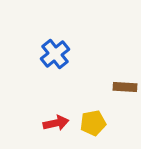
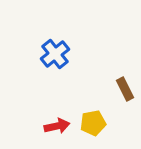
brown rectangle: moved 2 px down; rotated 60 degrees clockwise
red arrow: moved 1 px right, 3 px down
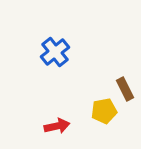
blue cross: moved 2 px up
yellow pentagon: moved 11 px right, 12 px up
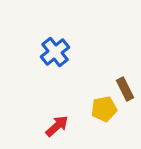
yellow pentagon: moved 2 px up
red arrow: rotated 30 degrees counterclockwise
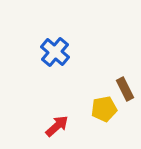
blue cross: rotated 12 degrees counterclockwise
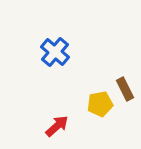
yellow pentagon: moved 4 px left, 5 px up
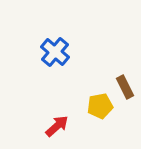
brown rectangle: moved 2 px up
yellow pentagon: moved 2 px down
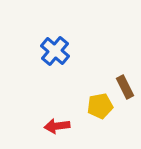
blue cross: moved 1 px up
red arrow: rotated 145 degrees counterclockwise
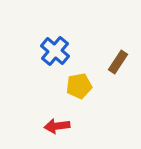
brown rectangle: moved 7 px left, 25 px up; rotated 60 degrees clockwise
yellow pentagon: moved 21 px left, 20 px up
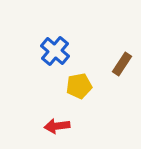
brown rectangle: moved 4 px right, 2 px down
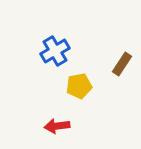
blue cross: rotated 20 degrees clockwise
